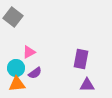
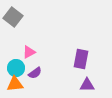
orange triangle: moved 2 px left
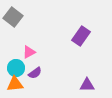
purple rectangle: moved 23 px up; rotated 24 degrees clockwise
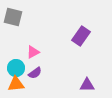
gray square: rotated 24 degrees counterclockwise
pink triangle: moved 4 px right
orange triangle: moved 1 px right
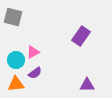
cyan circle: moved 8 px up
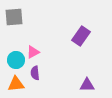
gray square: moved 1 px right; rotated 18 degrees counterclockwise
purple semicircle: rotated 120 degrees clockwise
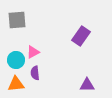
gray square: moved 3 px right, 3 px down
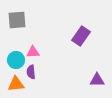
pink triangle: rotated 24 degrees clockwise
purple semicircle: moved 4 px left, 1 px up
purple triangle: moved 10 px right, 5 px up
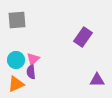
purple rectangle: moved 2 px right, 1 px down
pink triangle: moved 7 px down; rotated 40 degrees counterclockwise
orange triangle: rotated 18 degrees counterclockwise
